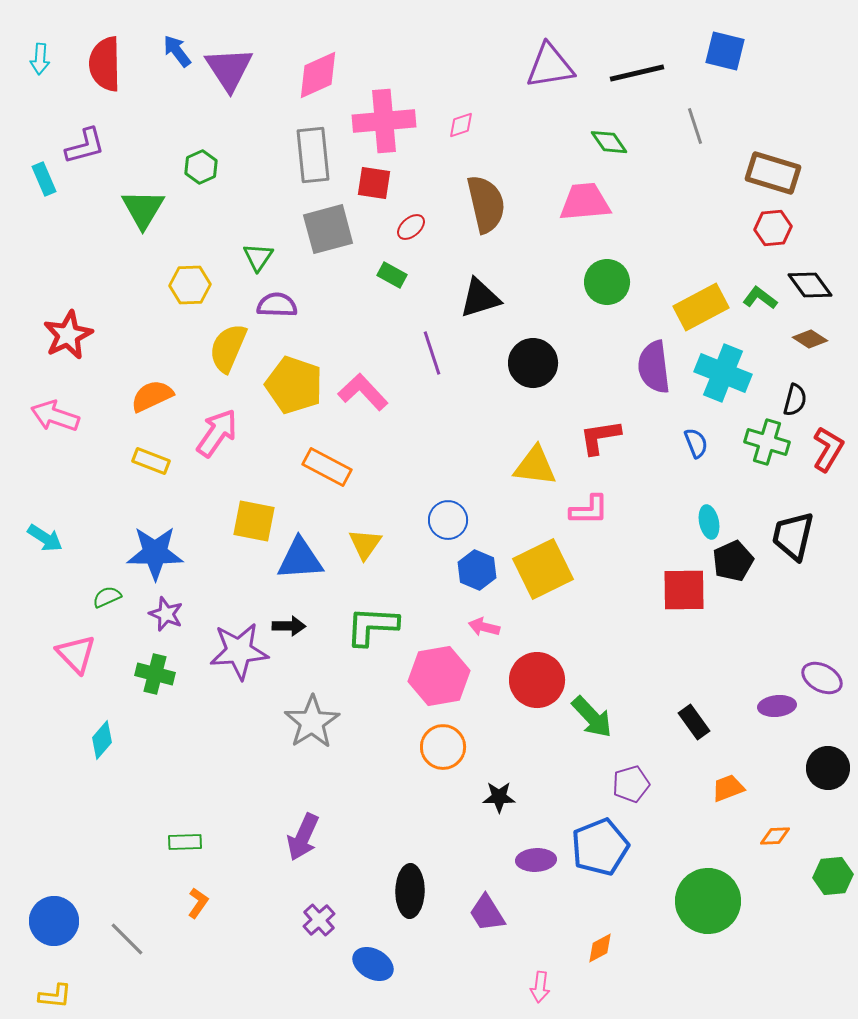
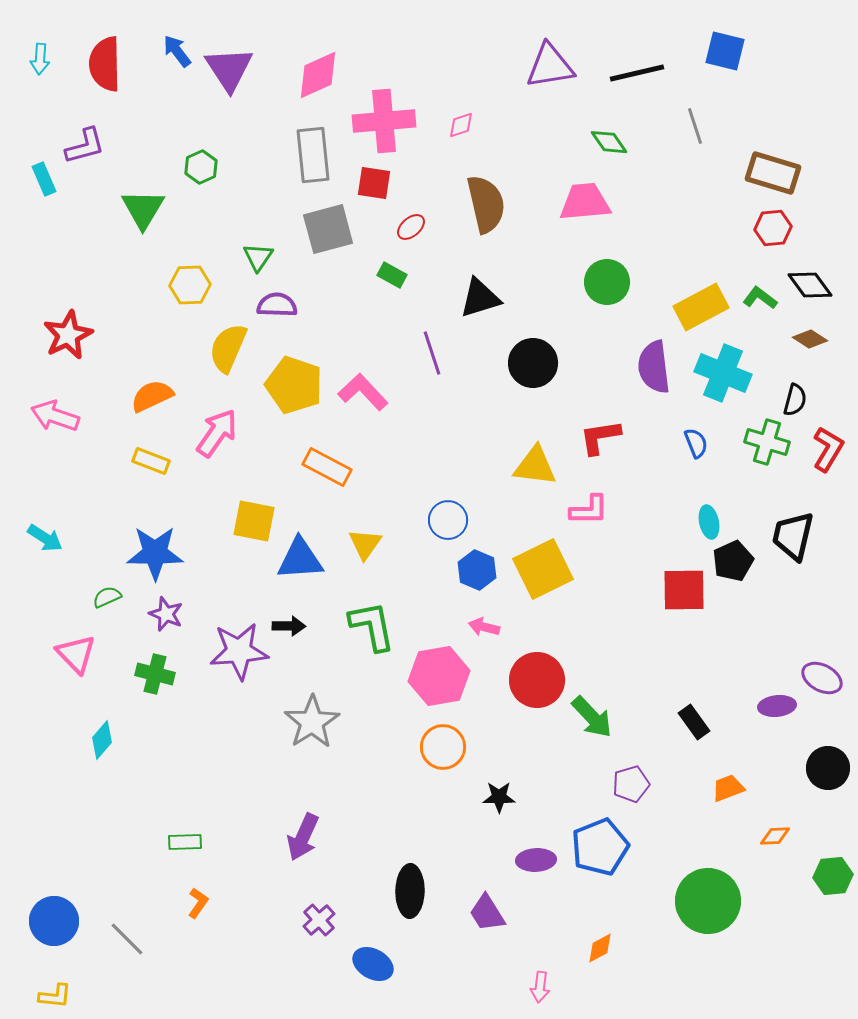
green L-shape at (372, 626): rotated 76 degrees clockwise
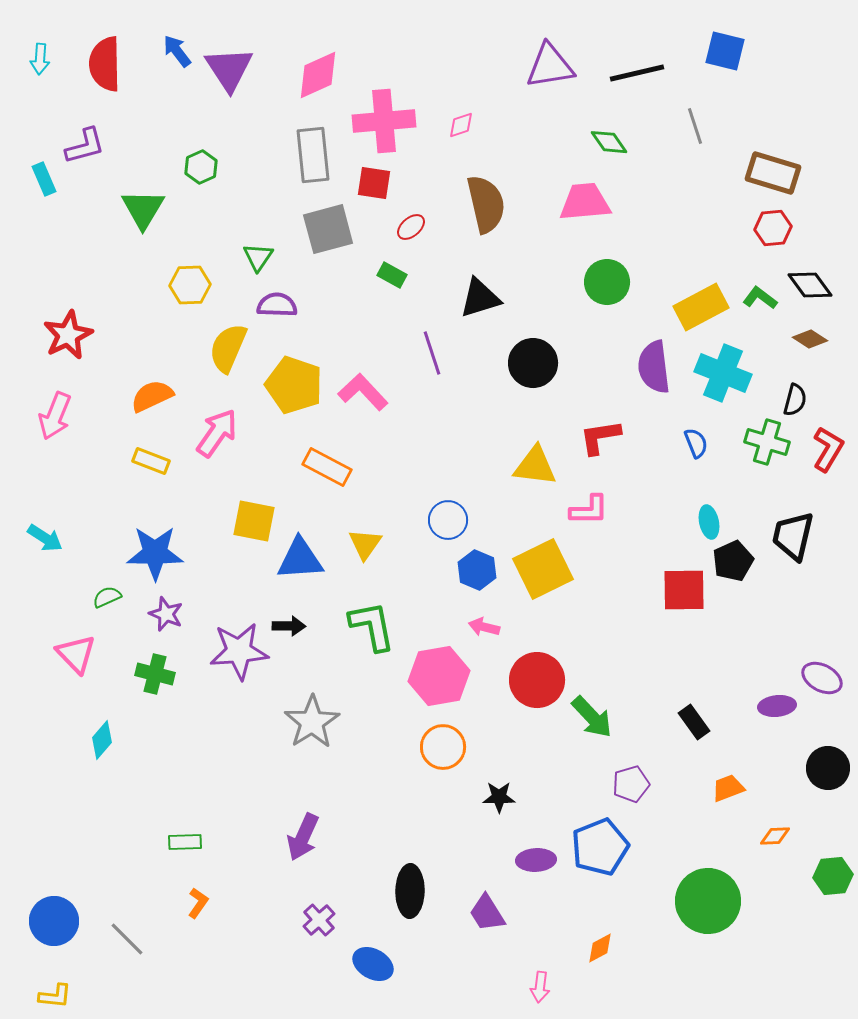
pink arrow at (55, 416): rotated 87 degrees counterclockwise
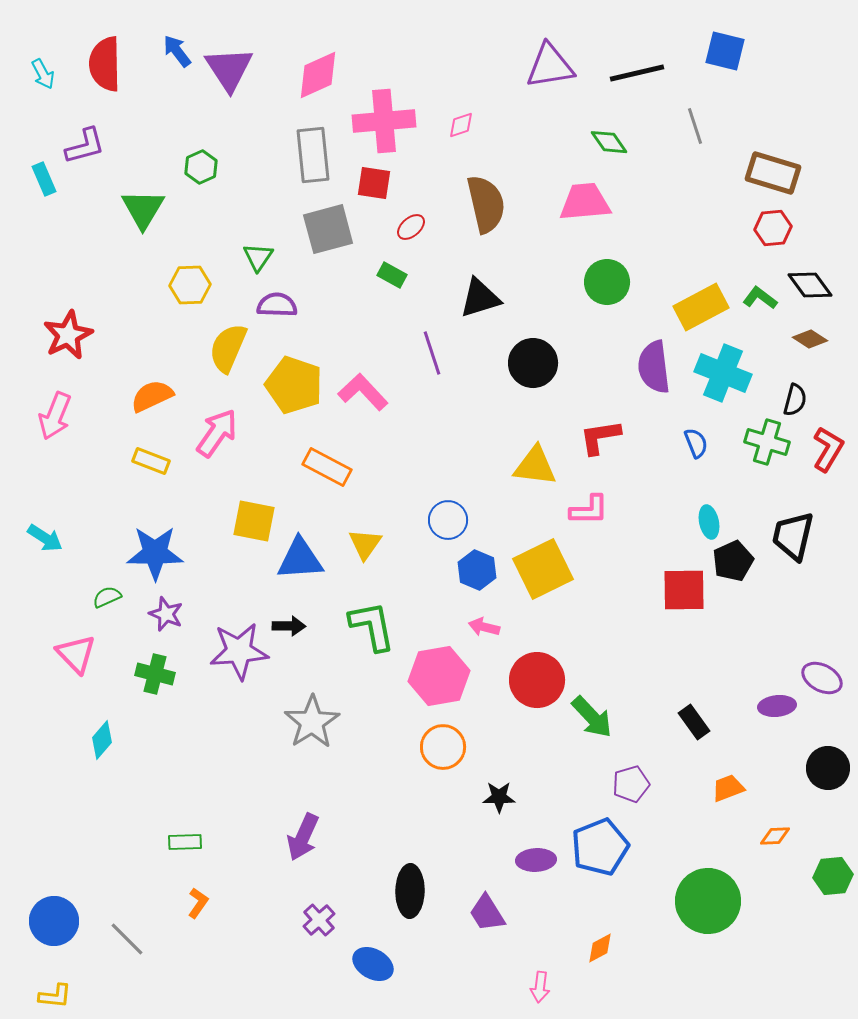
cyan arrow at (40, 59): moved 3 px right, 15 px down; rotated 32 degrees counterclockwise
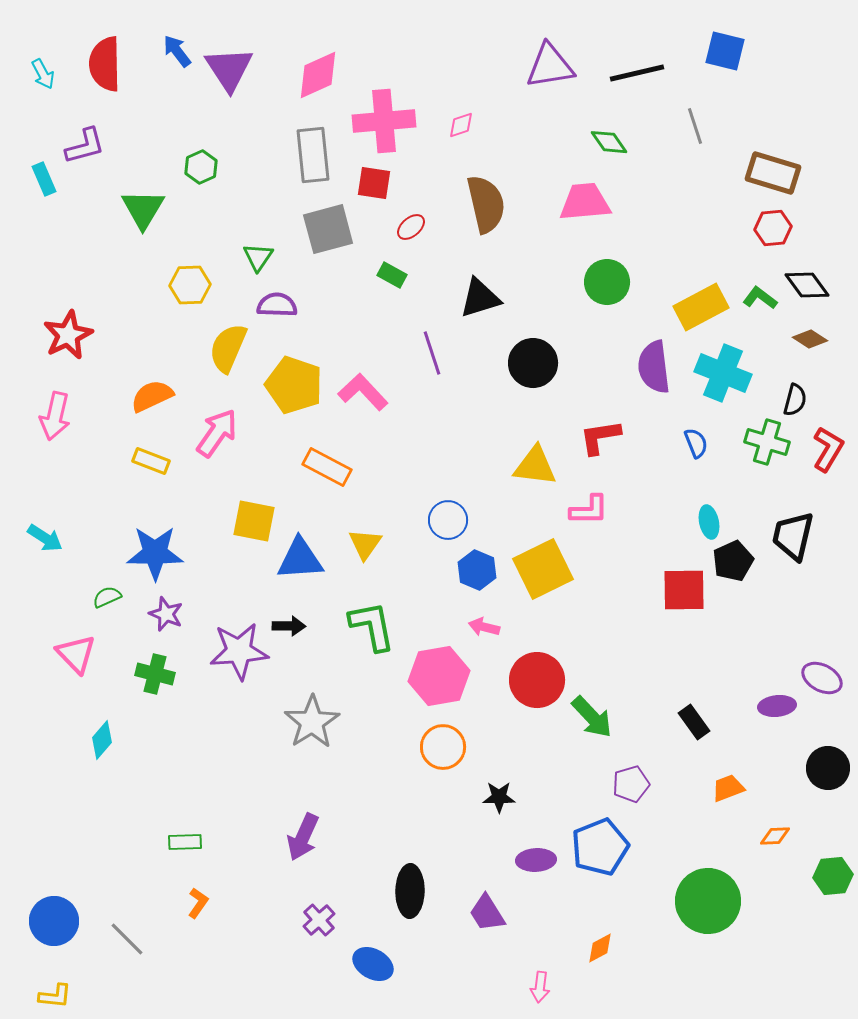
black diamond at (810, 285): moved 3 px left
pink arrow at (55, 416): rotated 9 degrees counterclockwise
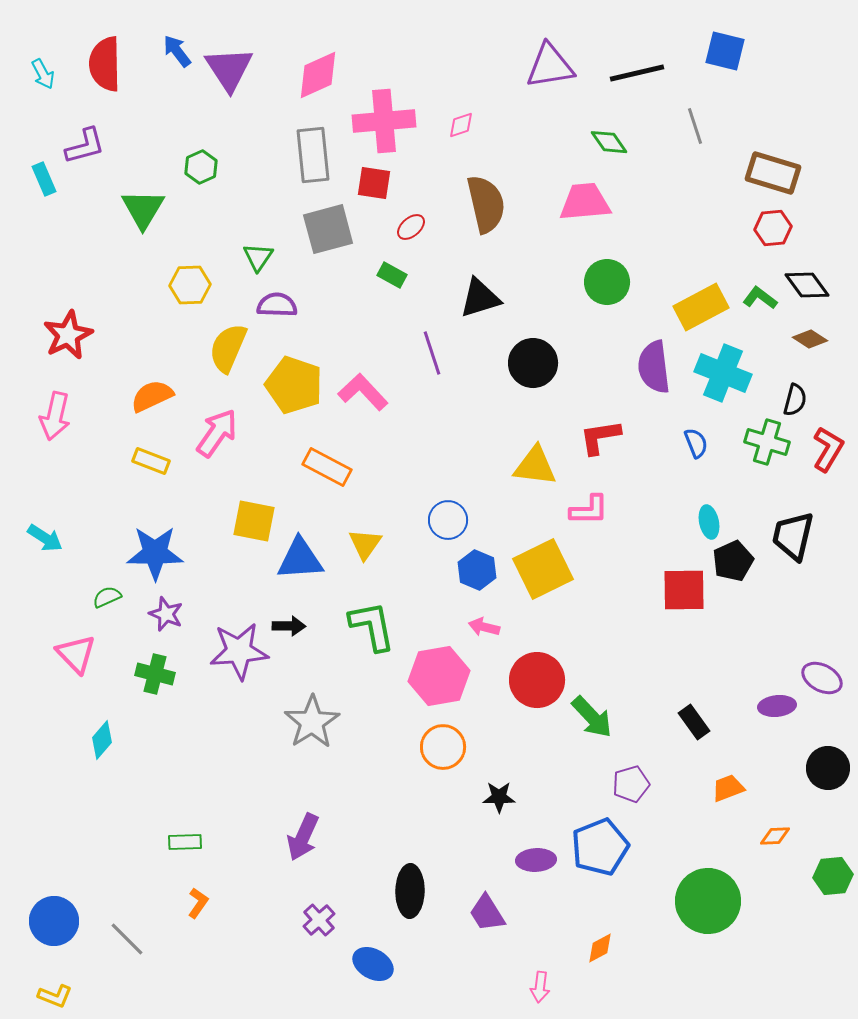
yellow L-shape at (55, 996): rotated 16 degrees clockwise
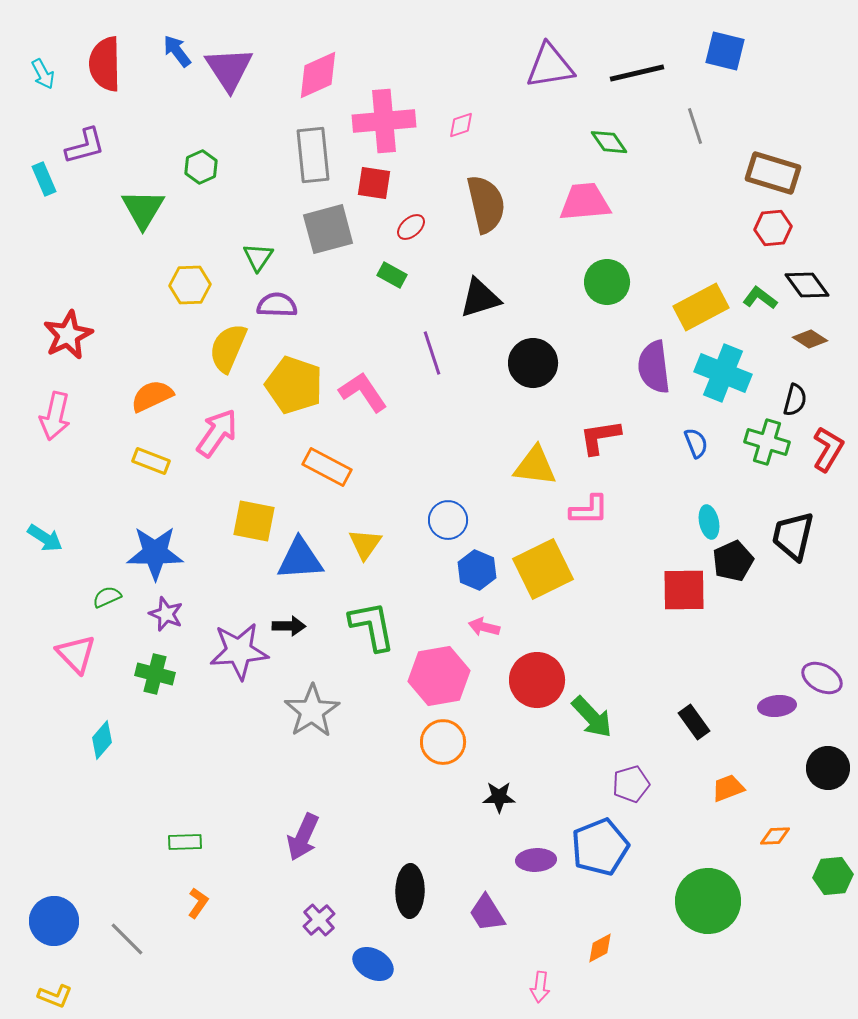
pink L-shape at (363, 392): rotated 9 degrees clockwise
gray star at (312, 722): moved 11 px up
orange circle at (443, 747): moved 5 px up
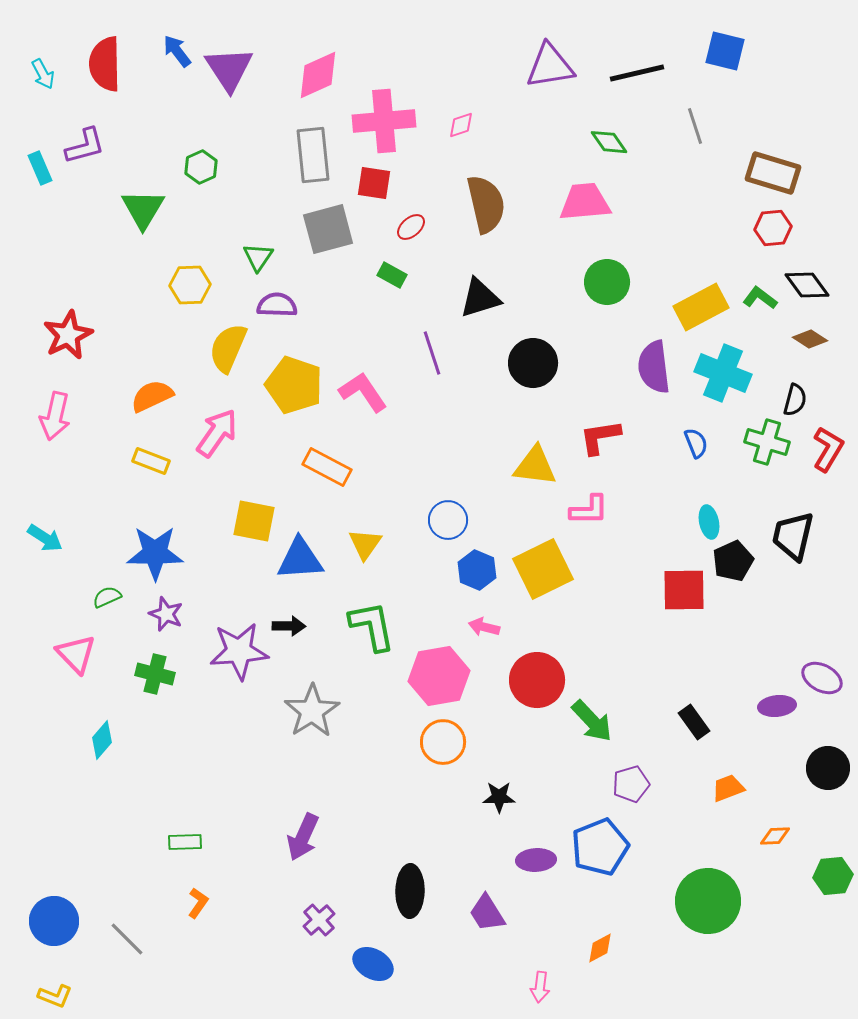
cyan rectangle at (44, 179): moved 4 px left, 11 px up
green arrow at (592, 717): moved 4 px down
